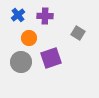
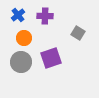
orange circle: moved 5 px left
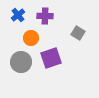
orange circle: moved 7 px right
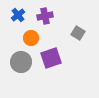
purple cross: rotated 14 degrees counterclockwise
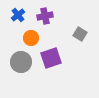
gray square: moved 2 px right, 1 px down
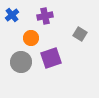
blue cross: moved 6 px left
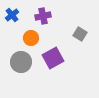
purple cross: moved 2 px left
purple square: moved 2 px right; rotated 10 degrees counterclockwise
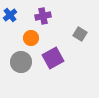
blue cross: moved 2 px left
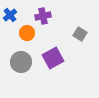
orange circle: moved 4 px left, 5 px up
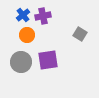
blue cross: moved 13 px right
orange circle: moved 2 px down
purple square: moved 5 px left, 2 px down; rotated 20 degrees clockwise
